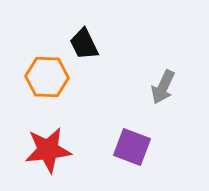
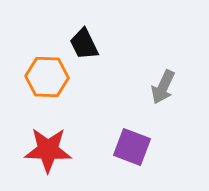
red star: rotated 9 degrees clockwise
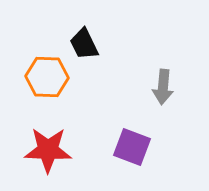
gray arrow: rotated 20 degrees counterclockwise
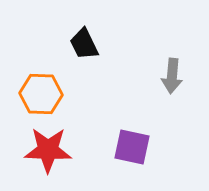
orange hexagon: moved 6 px left, 17 px down
gray arrow: moved 9 px right, 11 px up
purple square: rotated 9 degrees counterclockwise
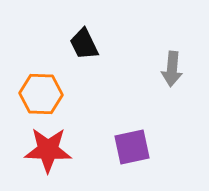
gray arrow: moved 7 px up
purple square: rotated 24 degrees counterclockwise
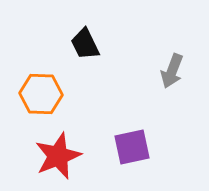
black trapezoid: moved 1 px right
gray arrow: moved 2 px down; rotated 16 degrees clockwise
red star: moved 10 px right, 6 px down; rotated 24 degrees counterclockwise
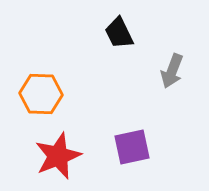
black trapezoid: moved 34 px right, 11 px up
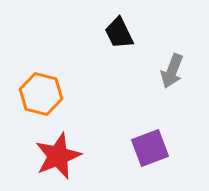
orange hexagon: rotated 12 degrees clockwise
purple square: moved 18 px right, 1 px down; rotated 9 degrees counterclockwise
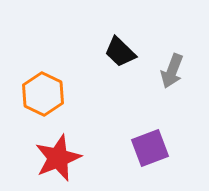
black trapezoid: moved 1 px right, 19 px down; rotated 20 degrees counterclockwise
orange hexagon: moved 2 px right; rotated 12 degrees clockwise
red star: moved 2 px down
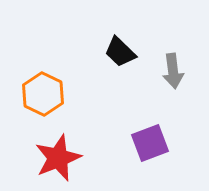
gray arrow: moved 1 px right; rotated 28 degrees counterclockwise
purple square: moved 5 px up
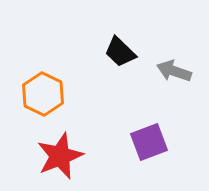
gray arrow: moved 1 px right; rotated 116 degrees clockwise
purple square: moved 1 px left, 1 px up
red star: moved 2 px right, 2 px up
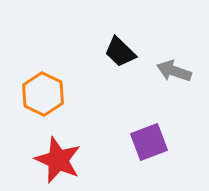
red star: moved 2 px left, 4 px down; rotated 27 degrees counterclockwise
